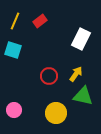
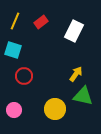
red rectangle: moved 1 px right, 1 px down
white rectangle: moved 7 px left, 8 px up
red circle: moved 25 px left
yellow circle: moved 1 px left, 4 px up
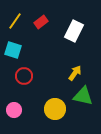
yellow line: rotated 12 degrees clockwise
yellow arrow: moved 1 px left, 1 px up
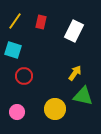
red rectangle: rotated 40 degrees counterclockwise
pink circle: moved 3 px right, 2 px down
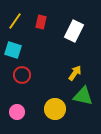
red circle: moved 2 px left, 1 px up
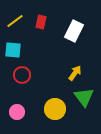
yellow line: rotated 18 degrees clockwise
cyan square: rotated 12 degrees counterclockwise
green triangle: moved 1 px right, 1 px down; rotated 40 degrees clockwise
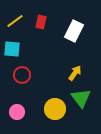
cyan square: moved 1 px left, 1 px up
green triangle: moved 3 px left, 1 px down
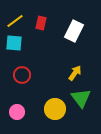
red rectangle: moved 1 px down
cyan square: moved 2 px right, 6 px up
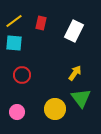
yellow line: moved 1 px left
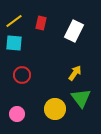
pink circle: moved 2 px down
